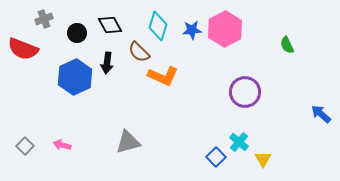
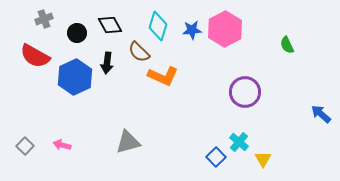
red semicircle: moved 12 px right, 7 px down; rotated 8 degrees clockwise
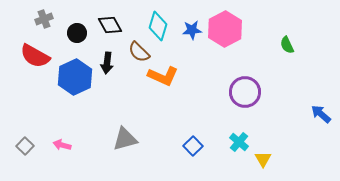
gray triangle: moved 3 px left, 3 px up
blue square: moved 23 px left, 11 px up
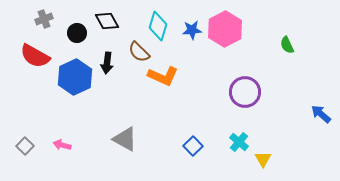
black diamond: moved 3 px left, 4 px up
gray triangle: rotated 44 degrees clockwise
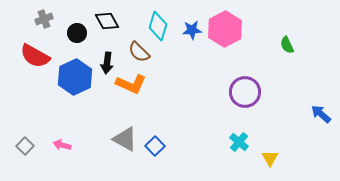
orange L-shape: moved 32 px left, 8 px down
blue square: moved 38 px left
yellow triangle: moved 7 px right, 1 px up
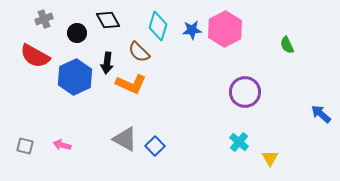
black diamond: moved 1 px right, 1 px up
gray square: rotated 30 degrees counterclockwise
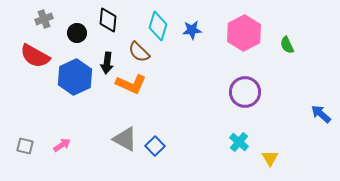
black diamond: rotated 35 degrees clockwise
pink hexagon: moved 19 px right, 4 px down
pink arrow: rotated 132 degrees clockwise
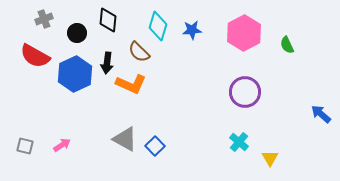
blue hexagon: moved 3 px up
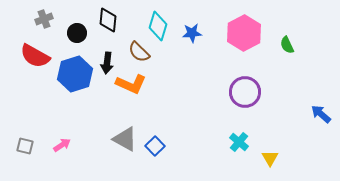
blue star: moved 3 px down
blue hexagon: rotated 8 degrees clockwise
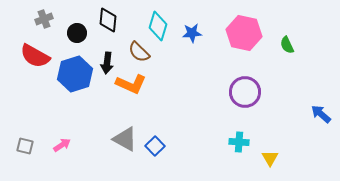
pink hexagon: rotated 20 degrees counterclockwise
cyan cross: rotated 36 degrees counterclockwise
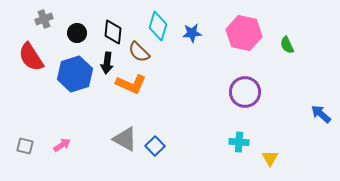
black diamond: moved 5 px right, 12 px down
red semicircle: moved 4 px left, 1 px down; rotated 28 degrees clockwise
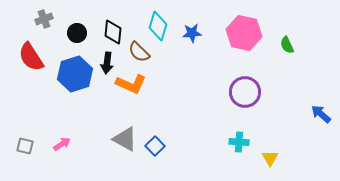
pink arrow: moved 1 px up
